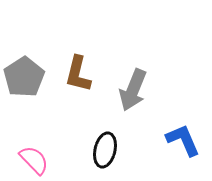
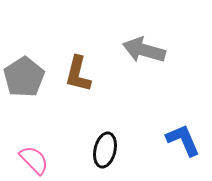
gray arrow: moved 11 px right, 40 px up; rotated 84 degrees clockwise
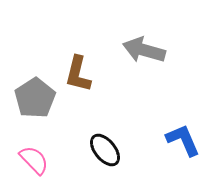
gray pentagon: moved 11 px right, 21 px down
black ellipse: rotated 52 degrees counterclockwise
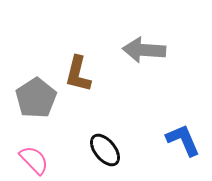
gray arrow: rotated 12 degrees counterclockwise
gray pentagon: moved 1 px right
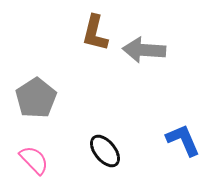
brown L-shape: moved 17 px right, 41 px up
black ellipse: moved 1 px down
